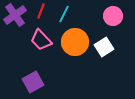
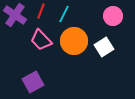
purple cross: rotated 20 degrees counterclockwise
orange circle: moved 1 px left, 1 px up
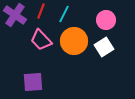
pink circle: moved 7 px left, 4 px down
purple square: rotated 25 degrees clockwise
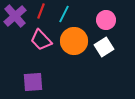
purple cross: moved 1 px down; rotated 15 degrees clockwise
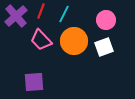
purple cross: moved 1 px right
white square: rotated 12 degrees clockwise
purple square: moved 1 px right
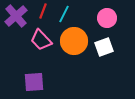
red line: moved 2 px right
pink circle: moved 1 px right, 2 px up
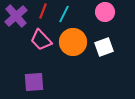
pink circle: moved 2 px left, 6 px up
orange circle: moved 1 px left, 1 px down
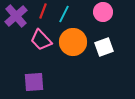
pink circle: moved 2 px left
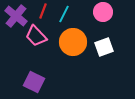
purple cross: rotated 10 degrees counterclockwise
pink trapezoid: moved 5 px left, 4 px up
purple square: rotated 30 degrees clockwise
